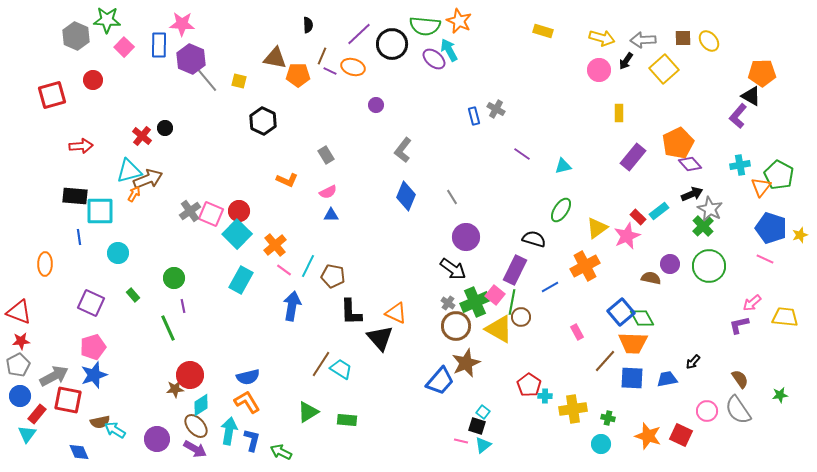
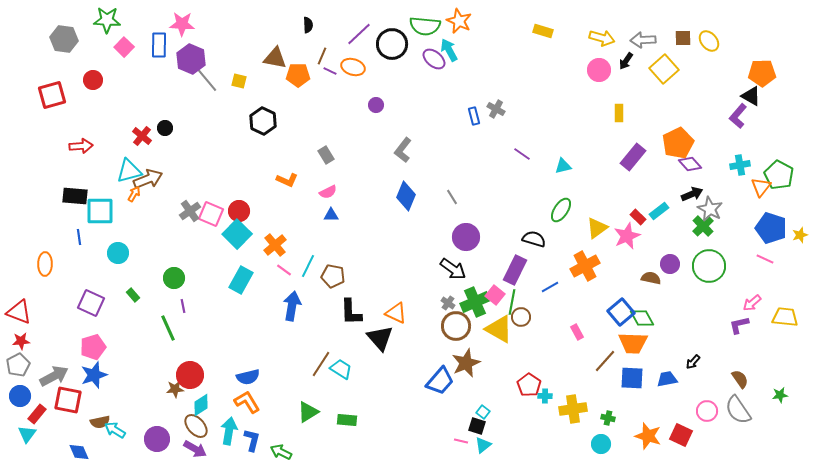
gray hexagon at (76, 36): moved 12 px left, 3 px down; rotated 16 degrees counterclockwise
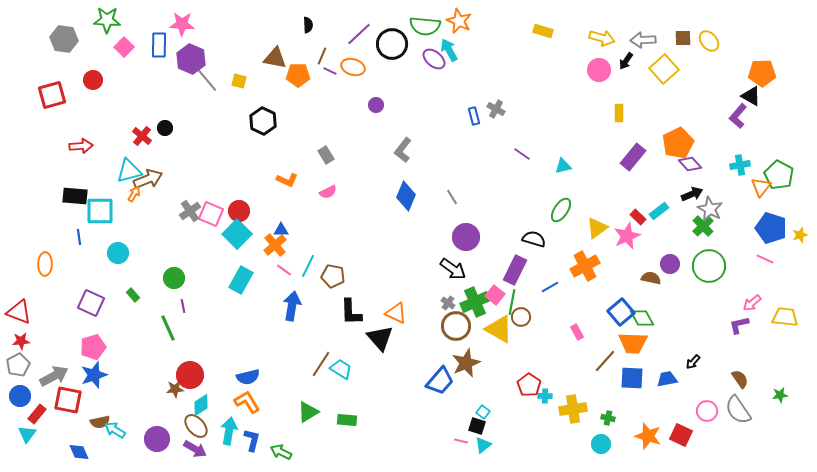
blue triangle at (331, 215): moved 50 px left, 15 px down
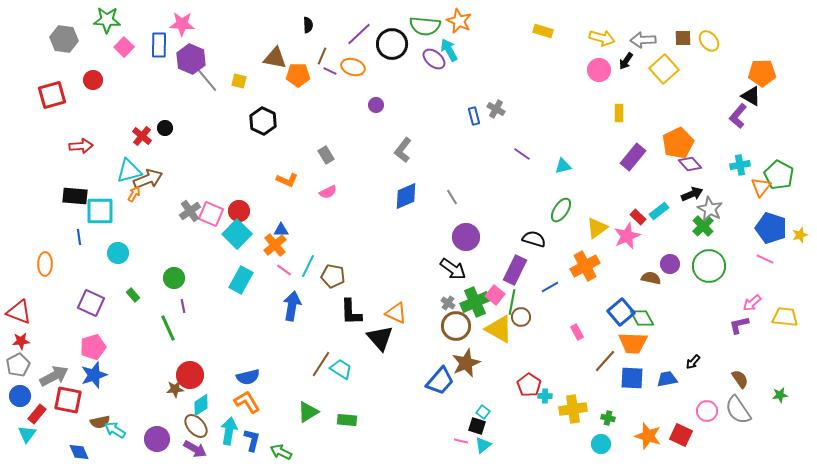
blue diamond at (406, 196): rotated 44 degrees clockwise
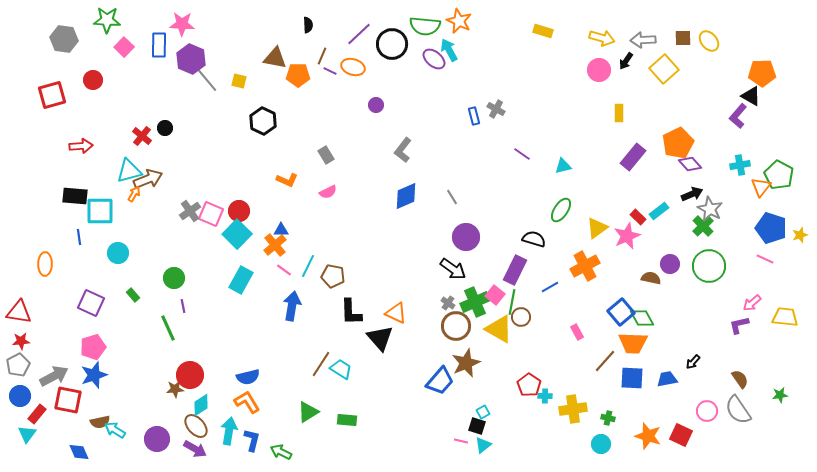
red triangle at (19, 312): rotated 12 degrees counterclockwise
cyan square at (483, 412): rotated 24 degrees clockwise
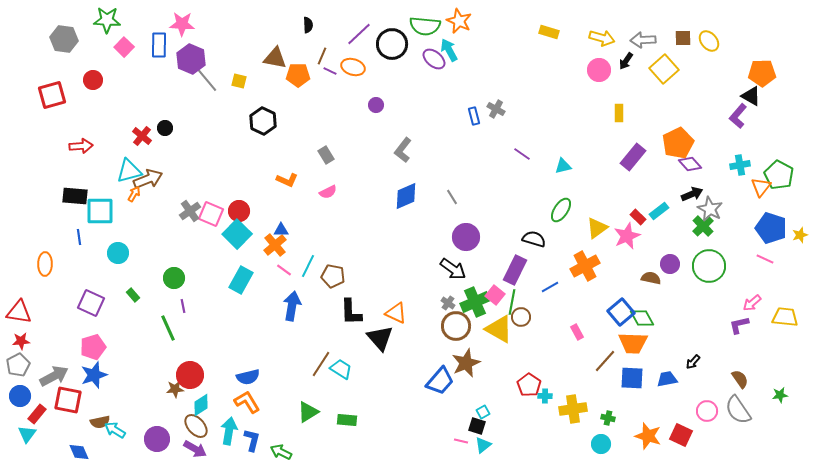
yellow rectangle at (543, 31): moved 6 px right, 1 px down
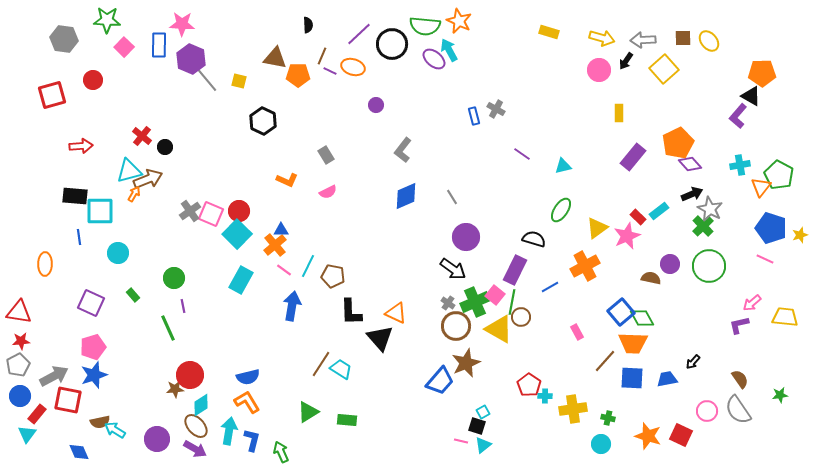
black circle at (165, 128): moved 19 px down
green arrow at (281, 452): rotated 40 degrees clockwise
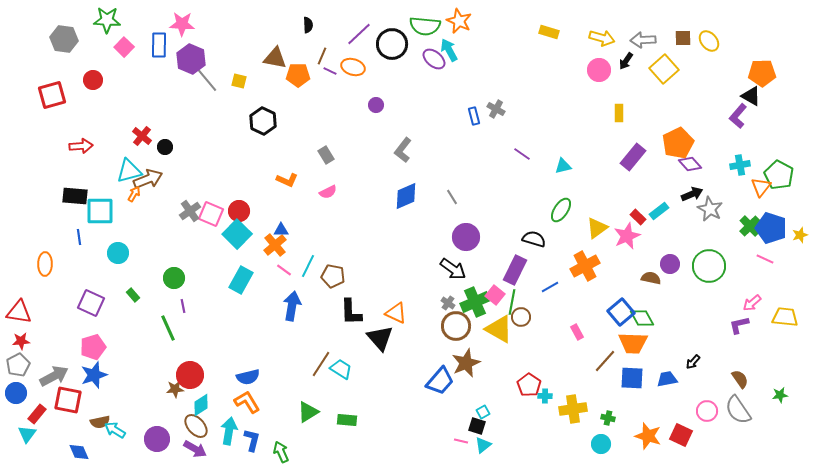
green cross at (703, 226): moved 47 px right
blue circle at (20, 396): moved 4 px left, 3 px up
